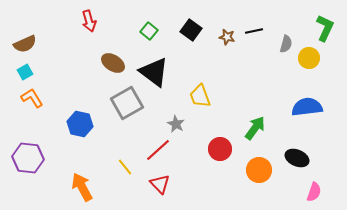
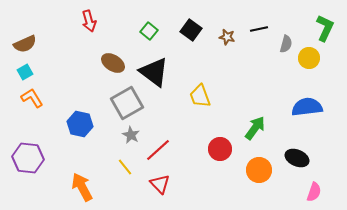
black line: moved 5 px right, 2 px up
gray star: moved 45 px left, 11 px down
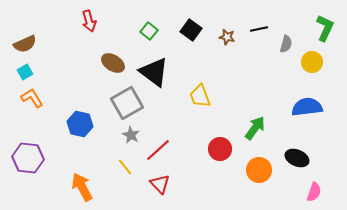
yellow circle: moved 3 px right, 4 px down
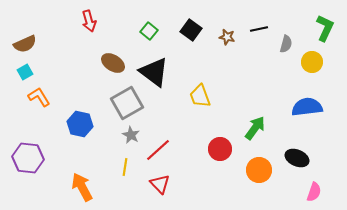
orange L-shape: moved 7 px right, 1 px up
yellow line: rotated 48 degrees clockwise
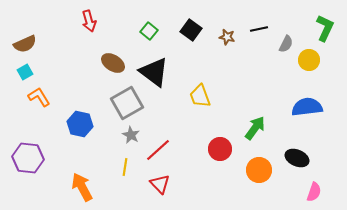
gray semicircle: rotated 12 degrees clockwise
yellow circle: moved 3 px left, 2 px up
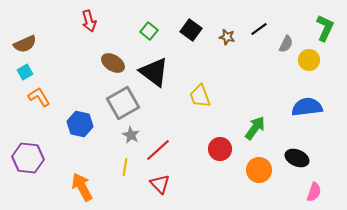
black line: rotated 24 degrees counterclockwise
gray square: moved 4 px left
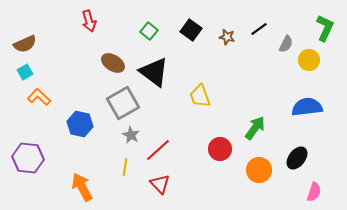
orange L-shape: rotated 15 degrees counterclockwise
black ellipse: rotated 75 degrees counterclockwise
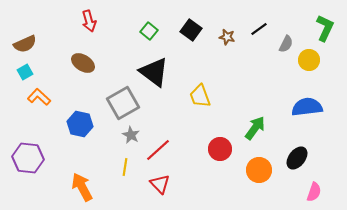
brown ellipse: moved 30 px left
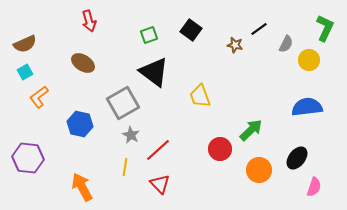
green square: moved 4 px down; rotated 30 degrees clockwise
brown star: moved 8 px right, 8 px down
orange L-shape: rotated 80 degrees counterclockwise
green arrow: moved 4 px left, 2 px down; rotated 10 degrees clockwise
pink semicircle: moved 5 px up
